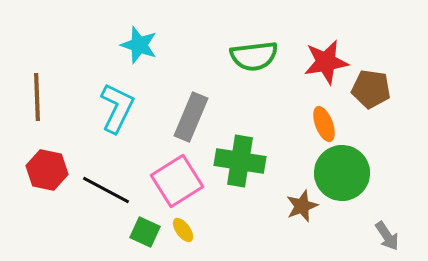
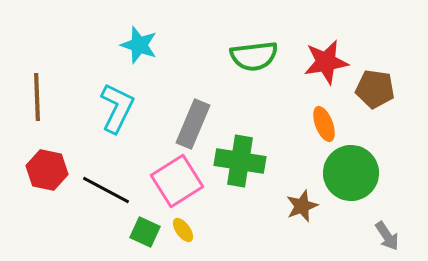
brown pentagon: moved 4 px right
gray rectangle: moved 2 px right, 7 px down
green circle: moved 9 px right
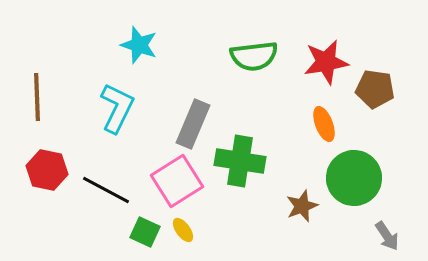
green circle: moved 3 px right, 5 px down
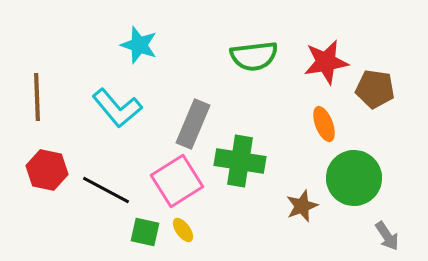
cyan L-shape: rotated 114 degrees clockwise
green square: rotated 12 degrees counterclockwise
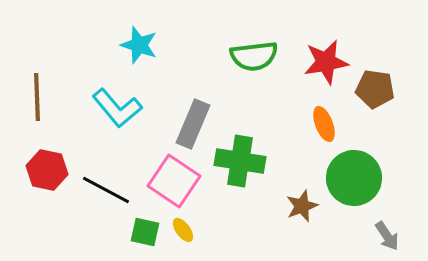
pink square: moved 3 px left; rotated 24 degrees counterclockwise
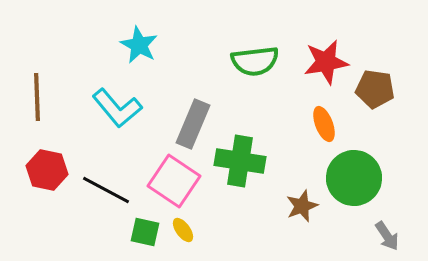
cyan star: rotated 9 degrees clockwise
green semicircle: moved 1 px right, 5 px down
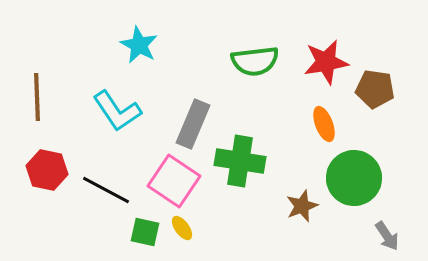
cyan L-shape: moved 3 px down; rotated 6 degrees clockwise
yellow ellipse: moved 1 px left, 2 px up
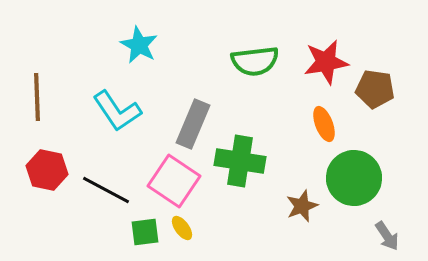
green square: rotated 20 degrees counterclockwise
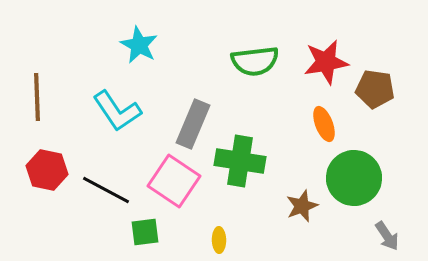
yellow ellipse: moved 37 px right, 12 px down; rotated 35 degrees clockwise
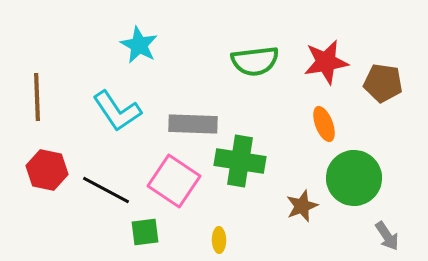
brown pentagon: moved 8 px right, 6 px up
gray rectangle: rotated 69 degrees clockwise
